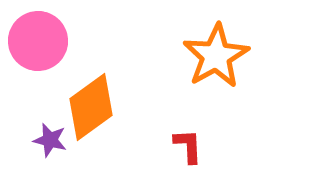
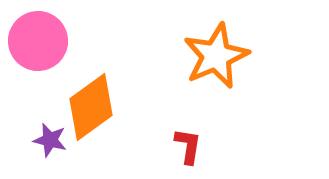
orange star: rotated 6 degrees clockwise
red L-shape: rotated 12 degrees clockwise
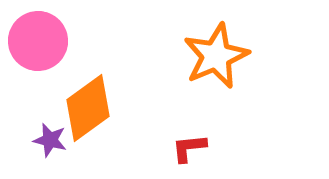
orange diamond: moved 3 px left, 1 px down
red L-shape: moved 1 px right, 2 px down; rotated 105 degrees counterclockwise
